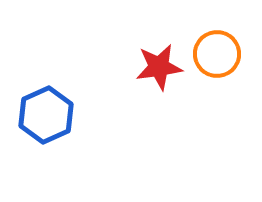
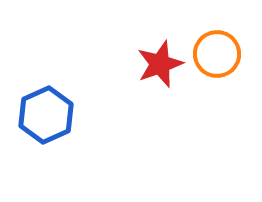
red star: moved 1 px right, 3 px up; rotated 12 degrees counterclockwise
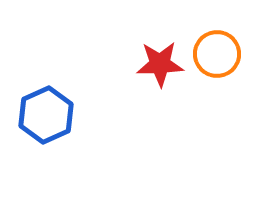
red star: rotated 18 degrees clockwise
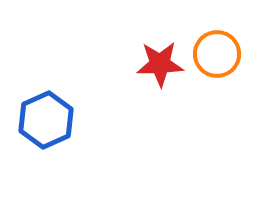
blue hexagon: moved 5 px down
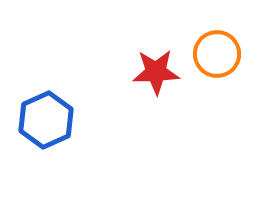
red star: moved 4 px left, 8 px down
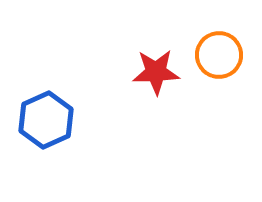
orange circle: moved 2 px right, 1 px down
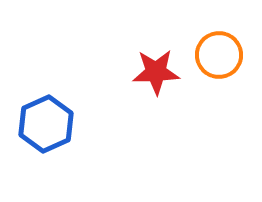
blue hexagon: moved 4 px down
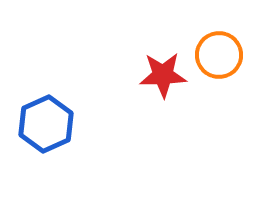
red star: moved 7 px right, 3 px down
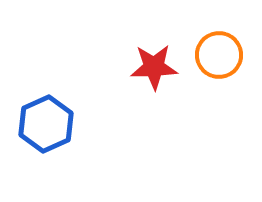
red star: moved 9 px left, 8 px up
